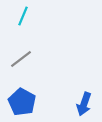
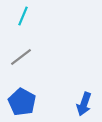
gray line: moved 2 px up
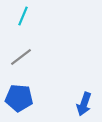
blue pentagon: moved 3 px left, 4 px up; rotated 24 degrees counterclockwise
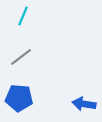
blue arrow: rotated 80 degrees clockwise
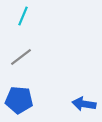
blue pentagon: moved 2 px down
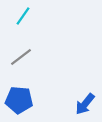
cyan line: rotated 12 degrees clockwise
blue arrow: moved 1 px right; rotated 60 degrees counterclockwise
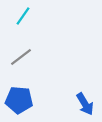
blue arrow: rotated 70 degrees counterclockwise
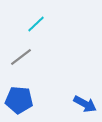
cyan line: moved 13 px right, 8 px down; rotated 12 degrees clockwise
blue arrow: rotated 30 degrees counterclockwise
